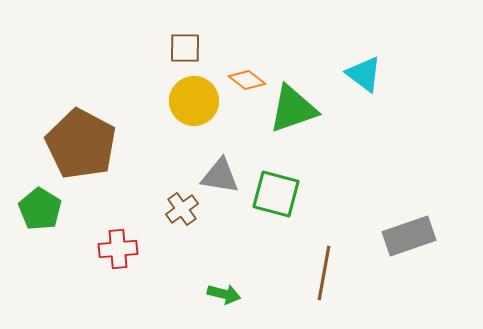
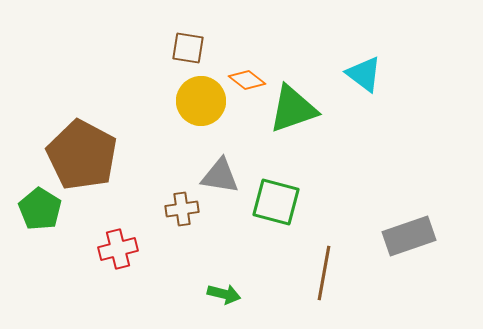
brown square: moved 3 px right; rotated 8 degrees clockwise
yellow circle: moved 7 px right
brown pentagon: moved 1 px right, 11 px down
green square: moved 8 px down
brown cross: rotated 28 degrees clockwise
red cross: rotated 9 degrees counterclockwise
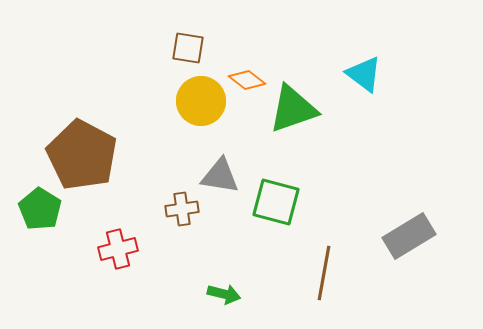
gray rectangle: rotated 12 degrees counterclockwise
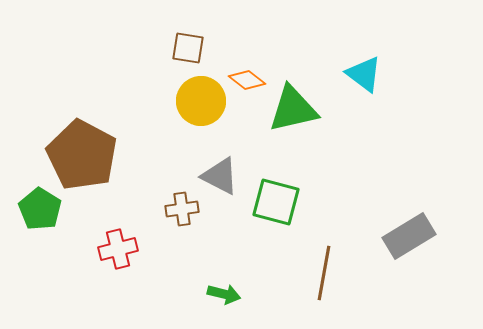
green triangle: rotated 6 degrees clockwise
gray triangle: rotated 18 degrees clockwise
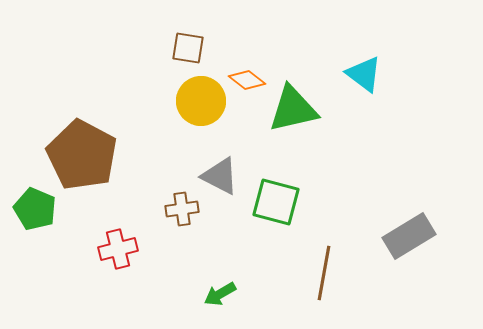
green pentagon: moved 5 px left; rotated 9 degrees counterclockwise
green arrow: moved 4 px left; rotated 136 degrees clockwise
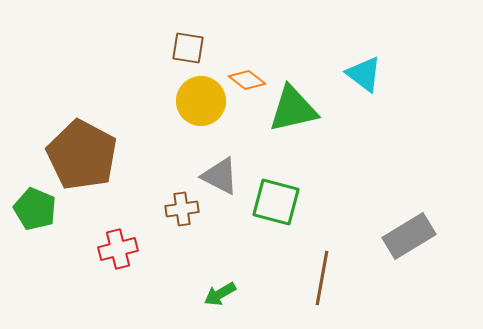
brown line: moved 2 px left, 5 px down
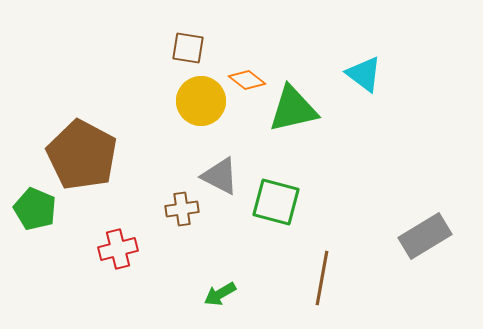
gray rectangle: moved 16 px right
